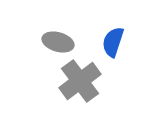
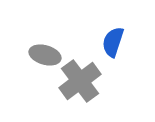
gray ellipse: moved 13 px left, 13 px down
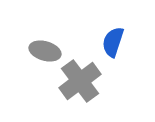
gray ellipse: moved 4 px up
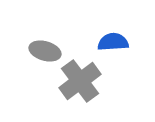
blue semicircle: rotated 68 degrees clockwise
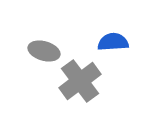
gray ellipse: moved 1 px left
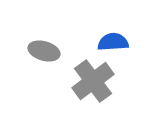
gray cross: moved 13 px right
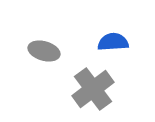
gray cross: moved 8 px down
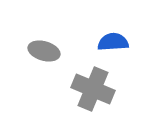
gray cross: rotated 30 degrees counterclockwise
